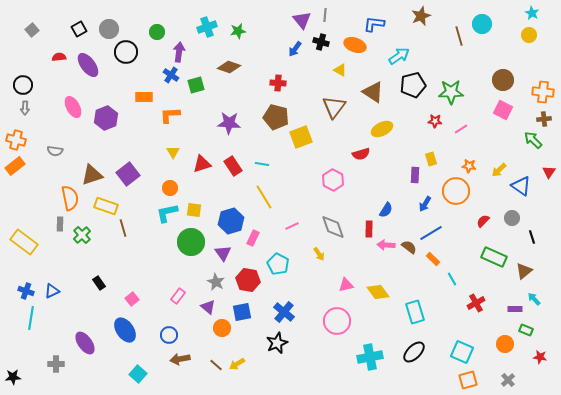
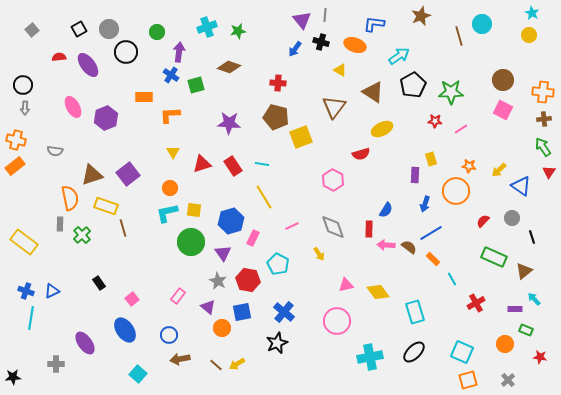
black pentagon at (413, 85): rotated 15 degrees counterclockwise
green arrow at (533, 140): moved 10 px right, 7 px down; rotated 12 degrees clockwise
blue arrow at (425, 204): rotated 14 degrees counterclockwise
gray star at (216, 282): moved 2 px right, 1 px up
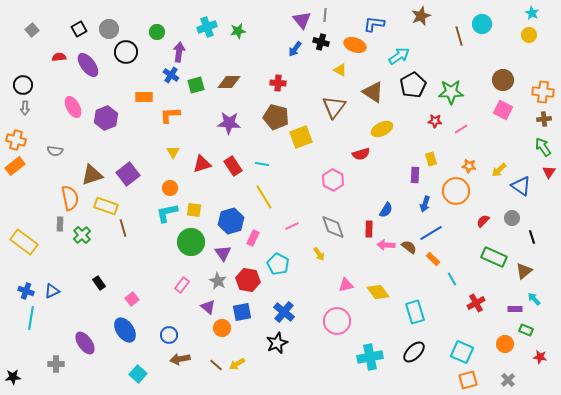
brown diamond at (229, 67): moved 15 px down; rotated 20 degrees counterclockwise
pink rectangle at (178, 296): moved 4 px right, 11 px up
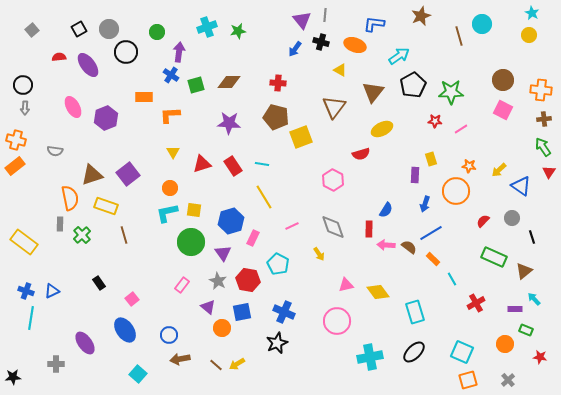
brown triangle at (373, 92): rotated 35 degrees clockwise
orange cross at (543, 92): moved 2 px left, 2 px up
brown line at (123, 228): moved 1 px right, 7 px down
blue cross at (284, 312): rotated 15 degrees counterclockwise
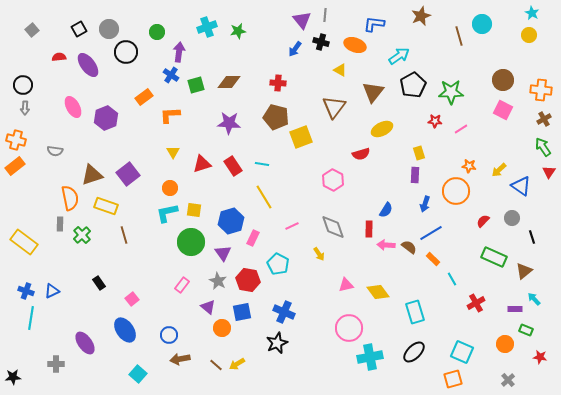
orange rectangle at (144, 97): rotated 36 degrees counterclockwise
brown cross at (544, 119): rotated 24 degrees counterclockwise
yellow rectangle at (431, 159): moved 12 px left, 6 px up
pink circle at (337, 321): moved 12 px right, 7 px down
orange square at (468, 380): moved 15 px left, 1 px up
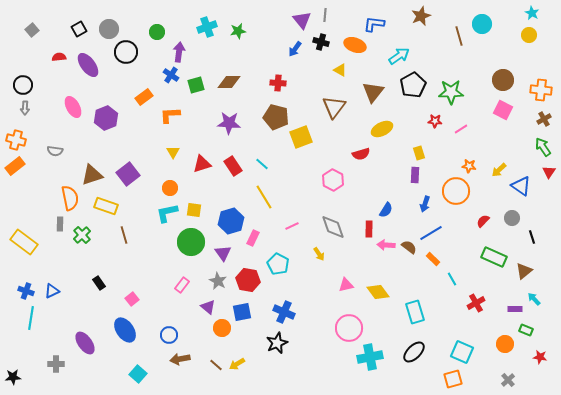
cyan line at (262, 164): rotated 32 degrees clockwise
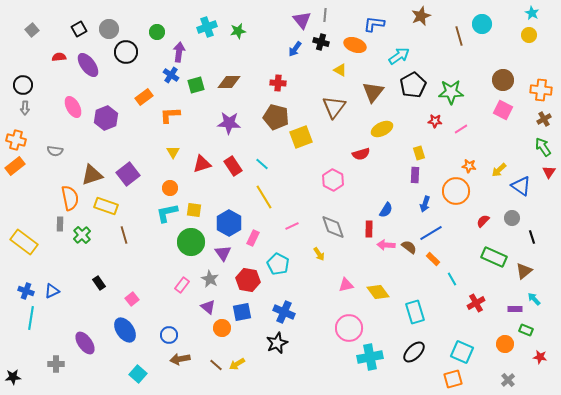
blue hexagon at (231, 221): moved 2 px left, 2 px down; rotated 15 degrees counterclockwise
gray star at (218, 281): moved 8 px left, 2 px up
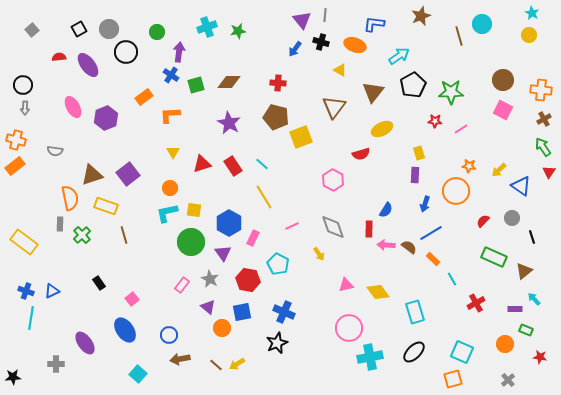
purple star at (229, 123): rotated 25 degrees clockwise
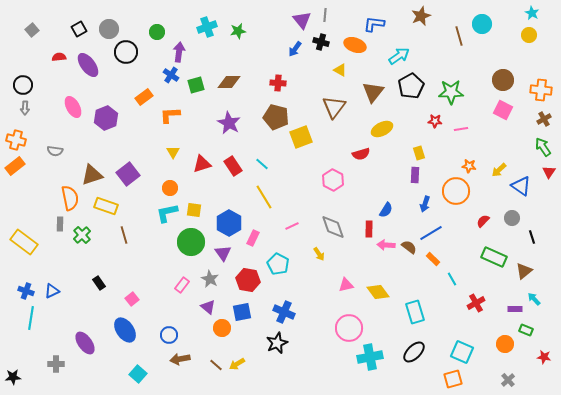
black pentagon at (413, 85): moved 2 px left, 1 px down
pink line at (461, 129): rotated 24 degrees clockwise
red star at (540, 357): moved 4 px right
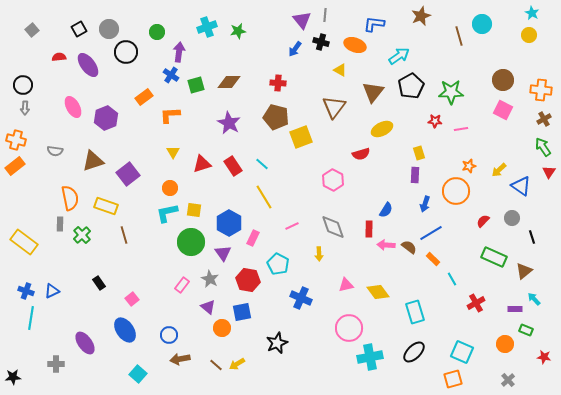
orange star at (469, 166): rotated 24 degrees counterclockwise
brown triangle at (92, 175): moved 1 px right, 14 px up
yellow arrow at (319, 254): rotated 32 degrees clockwise
blue cross at (284, 312): moved 17 px right, 14 px up
